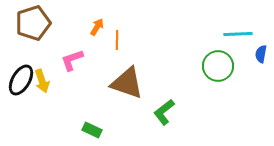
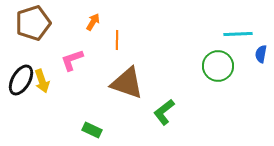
orange arrow: moved 4 px left, 5 px up
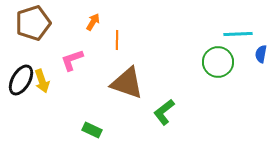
green circle: moved 4 px up
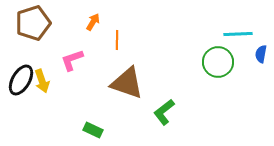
green rectangle: moved 1 px right
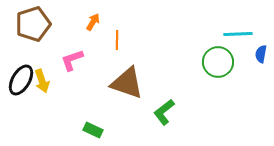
brown pentagon: moved 1 px down
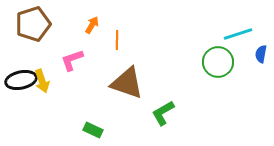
orange arrow: moved 1 px left, 3 px down
cyan line: rotated 16 degrees counterclockwise
black ellipse: rotated 48 degrees clockwise
green L-shape: moved 1 px left, 1 px down; rotated 8 degrees clockwise
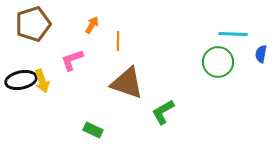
cyan line: moved 5 px left; rotated 20 degrees clockwise
orange line: moved 1 px right, 1 px down
green L-shape: moved 1 px up
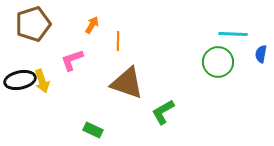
black ellipse: moved 1 px left
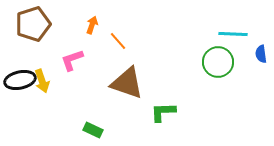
orange arrow: rotated 12 degrees counterclockwise
orange line: rotated 42 degrees counterclockwise
blue semicircle: rotated 18 degrees counterclockwise
green L-shape: rotated 28 degrees clockwise
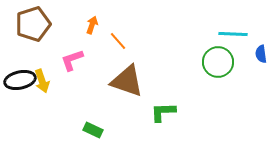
brown triangle: moved 2 px up
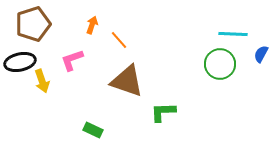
orange line: moved 1 px right, 1 px up
blue semicircle: rotated 36 degrees clockwise
green circle: moved 2 px right, 2 px down
black ellipse: moved 18 px up
